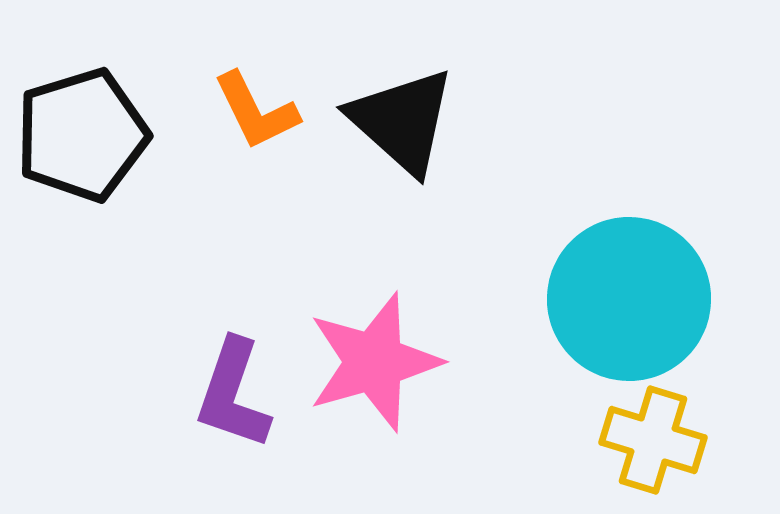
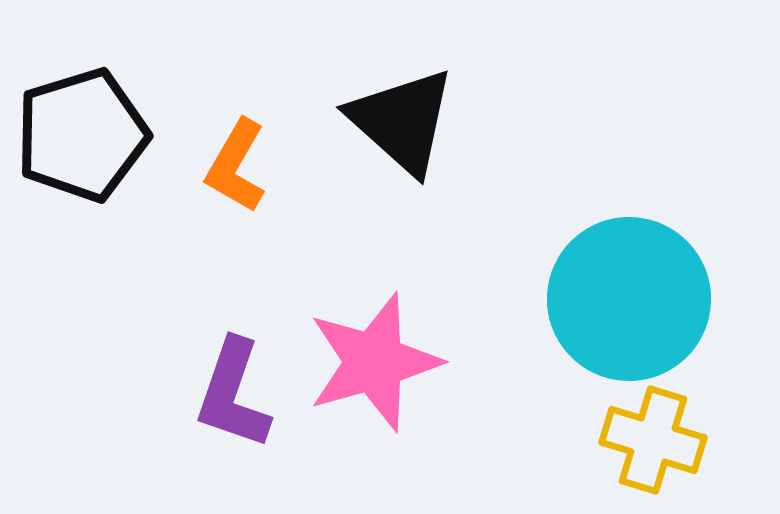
orange L-shape: moved 20 px left, 55 px down; rotated 56 degrees clockwise
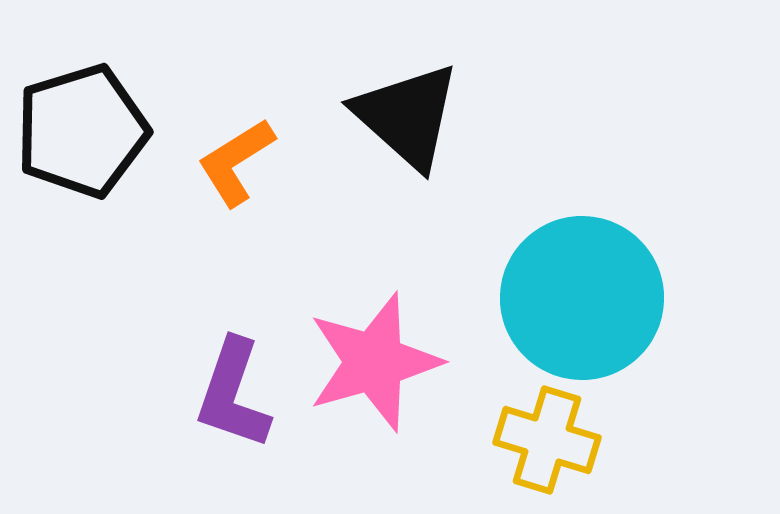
black triangle: moved 5 px right, 5 px up
black pentagon: moved 4 px up
orange L-shape: moved 4 px up; rotated 28 degrees clockwise
cyan circle: moved 47 px left, 1 px up
yellow cross: moved 106 px left
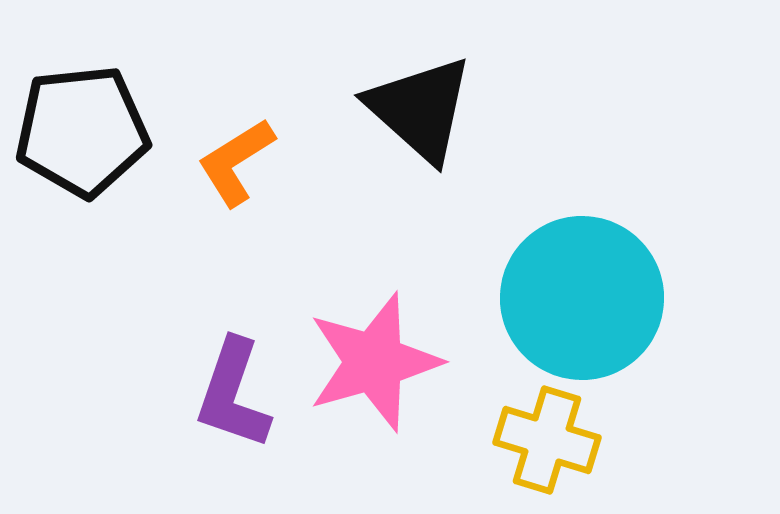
black triangle: moved 13 px right, 7 px up
black pentagon: rotated 11 degrees clockwise
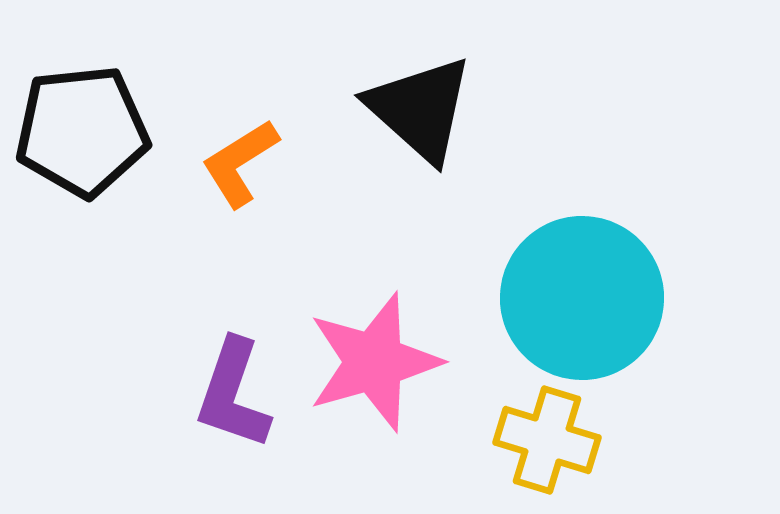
orange L-shape: moved 4 px right, 1 px down
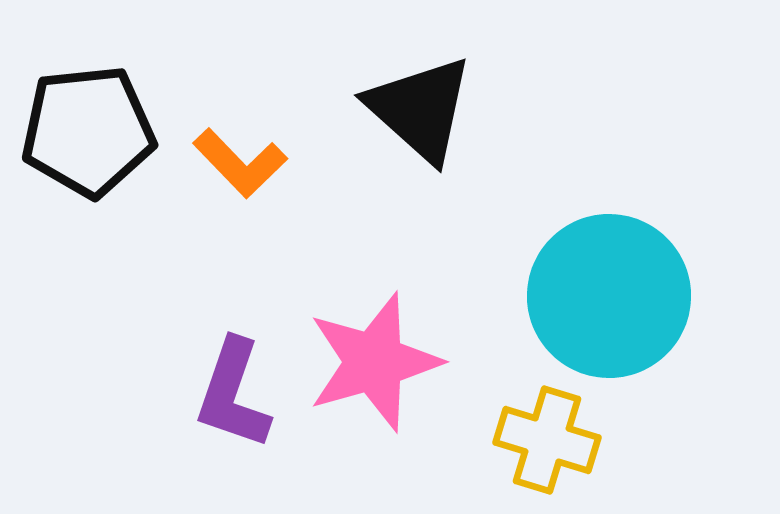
black pentagon: moved 6 px right
orange L-shape: rotated 102 degrees counterclockwise
cyan circle: moved 27 px right, 2 px up
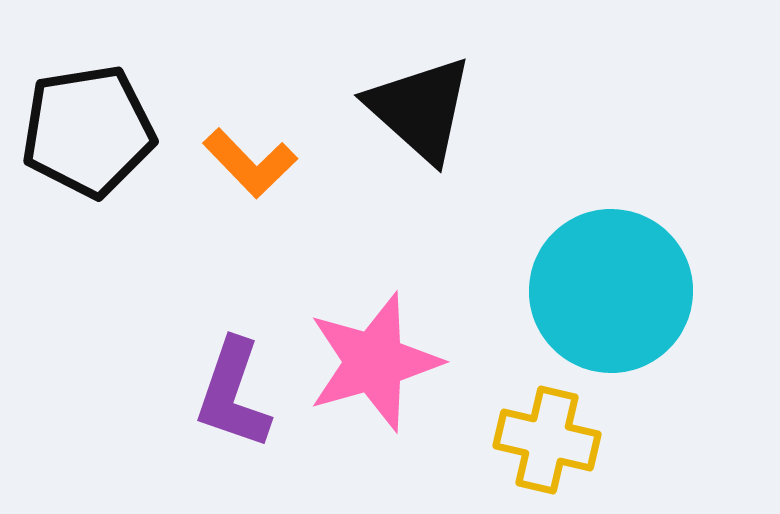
black pentagon: rotated 3 degrees counterclockwise
orange L-shape: moved 10 px right
cyan circle: moved 2 px right, 5 px up
yellow cross: rotated 4 degrees counterclockwise
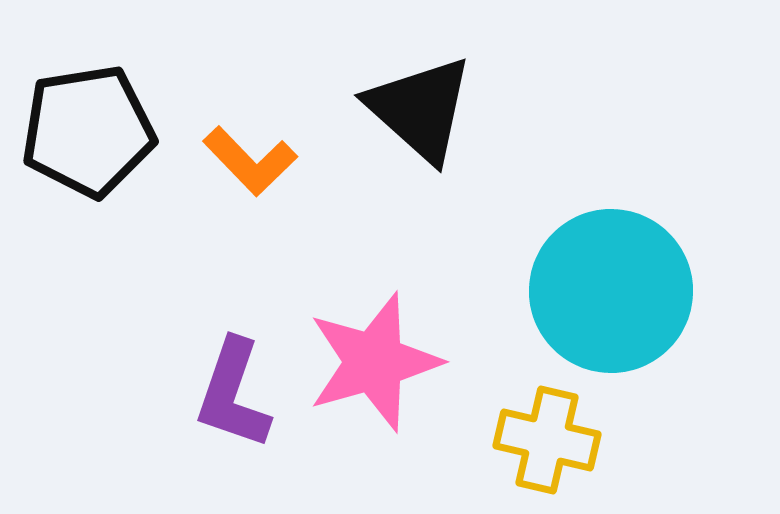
orange L-shape: moved 2 px up
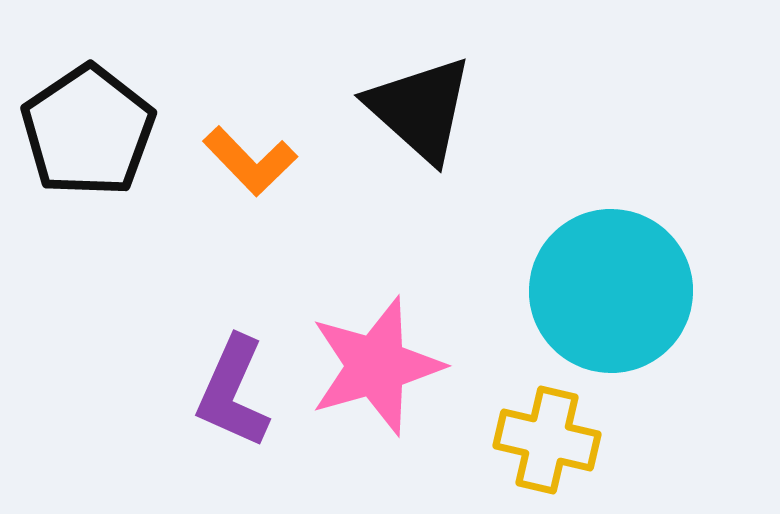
black pentagon: rotated 25 degrees counterclockwise
pink star: moved 2 px right, 4 px down
purple L-shape: moved 2 px up; rotated 5 degrees clockwise
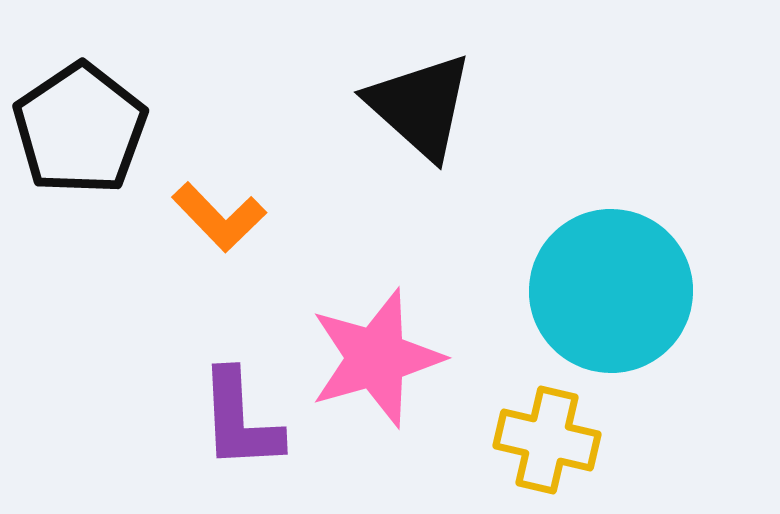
black triangle: moved 3 px up
black pentagon: moved 8 px left, 2 px up
orange L-shape: moved 31 px left, 56 px down
pink star: moved 8 px up
purple L-shape: moved 7 px right, 28 px down; rotated 27 degrees counterclockwise
